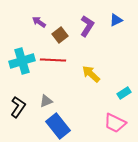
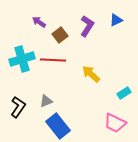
cyan cross: moved 2 px up
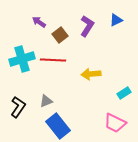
yellow arrow: rotated 48 degrees counterclockwise
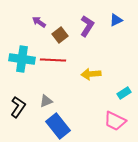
cyan cross: rotated 25 degrees clockwise
pink trapezoid: moved 2 px up
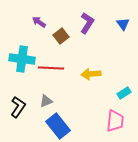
blue triangle: moved 7 px right, 4 px down; rotated 40 degrees counterclockwise
purple L-shape: moved 3 px up
brown square: moved 1 px right, 1 px down
red line: moved 2 px left, 8 px down
pink trapezoid: rotated 110 degrees counterclockwise
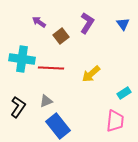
yellow arrow: rotated 36 degrees counterclockwise
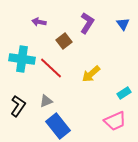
purple arrow: rotated 24 degrees counterclockwise
brown square: moved 3 px right, 5 px down
red line: rotated 40 degrees clockwise
black L-shape: moved 1 px up
pink trapezoid: rotated 60 degrees clockwise
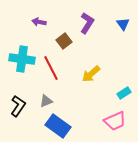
red line: rotated 20 degrees clockwise
blue rectangle: rotated 15 degrees counterclockwise
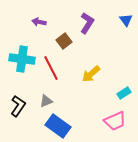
blue triangle: moved 3 px right, 4 px up
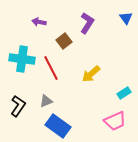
blue triangle: moved 2 px up
